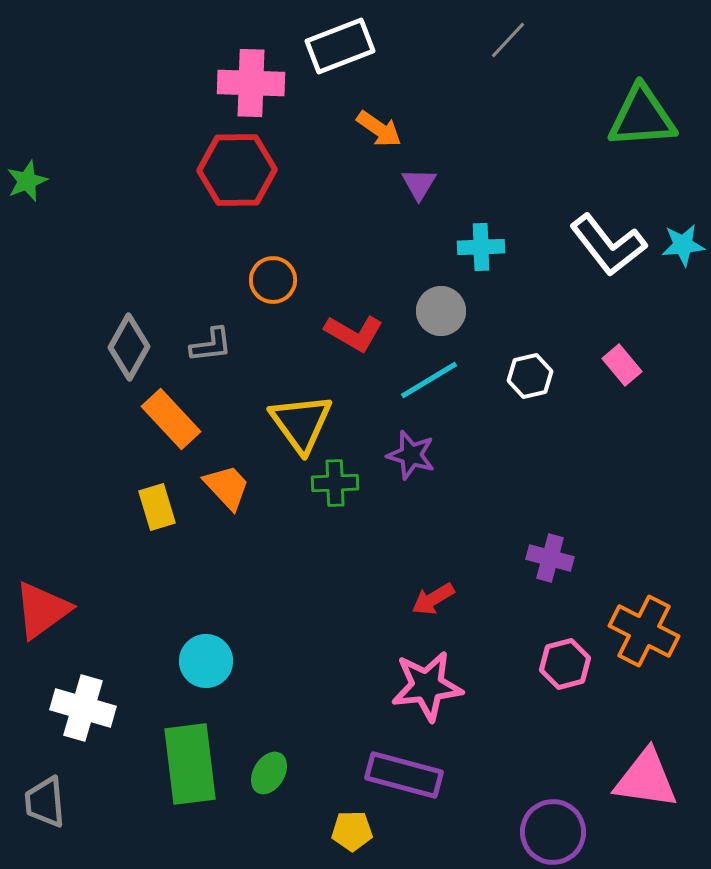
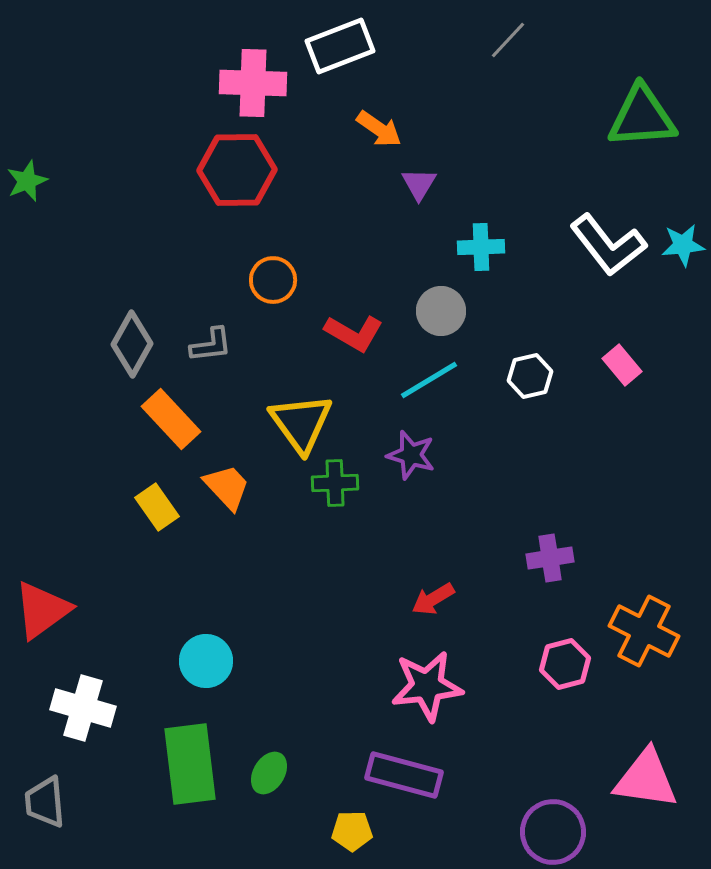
pink cross: moved 2 px right
gray diamond: moved 3 px right, 3 px up
yellow rectangle: rotated 18 degrees counterclockwise
purple cross: rotated 24 degrees counterclockwise
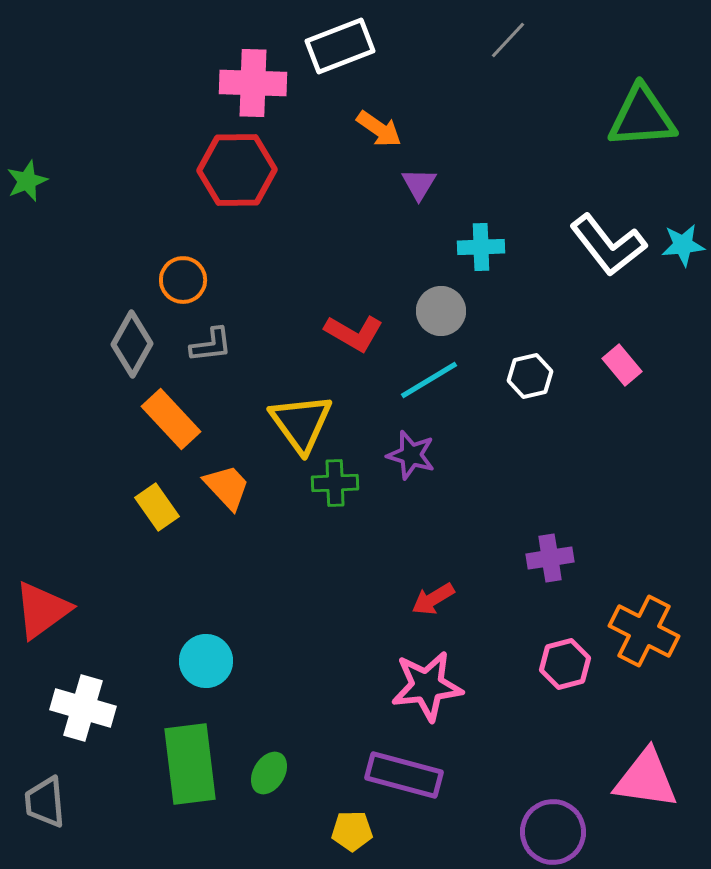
orange circle: moved 90 px left
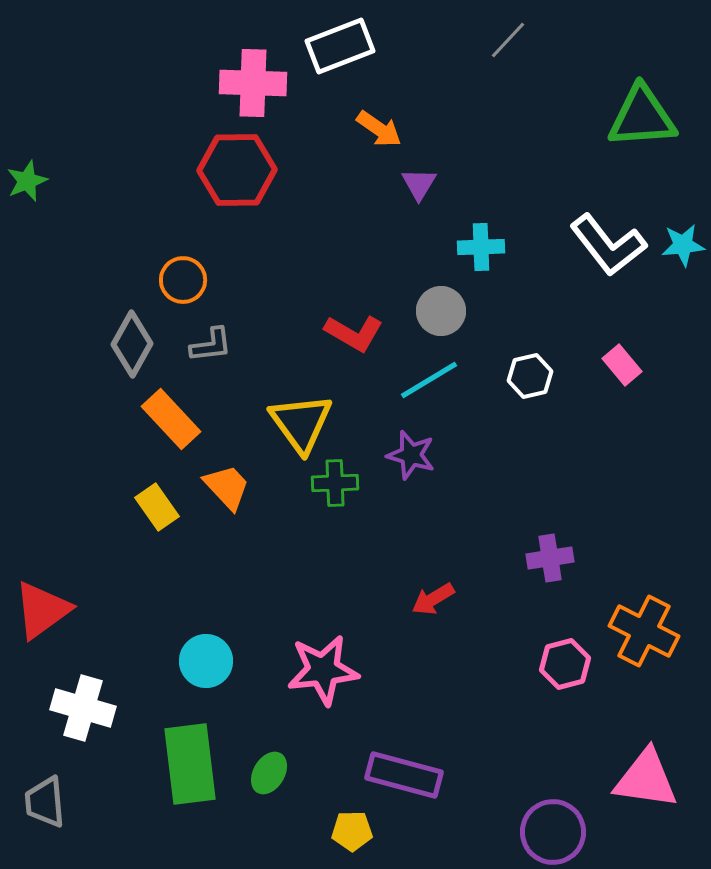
pink star: moved 104 px left, 16 px up
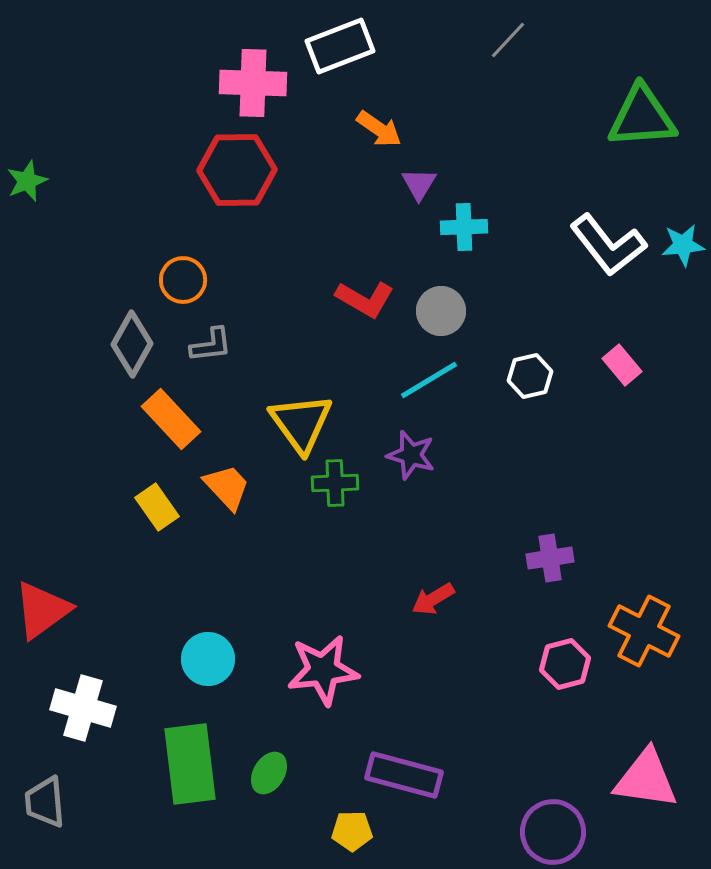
cyan cross: moved 17 px left, 20 px up
red L-shape: moved 11 px right, 34 px up
cyan circle: moved 2 px right, 2 px up
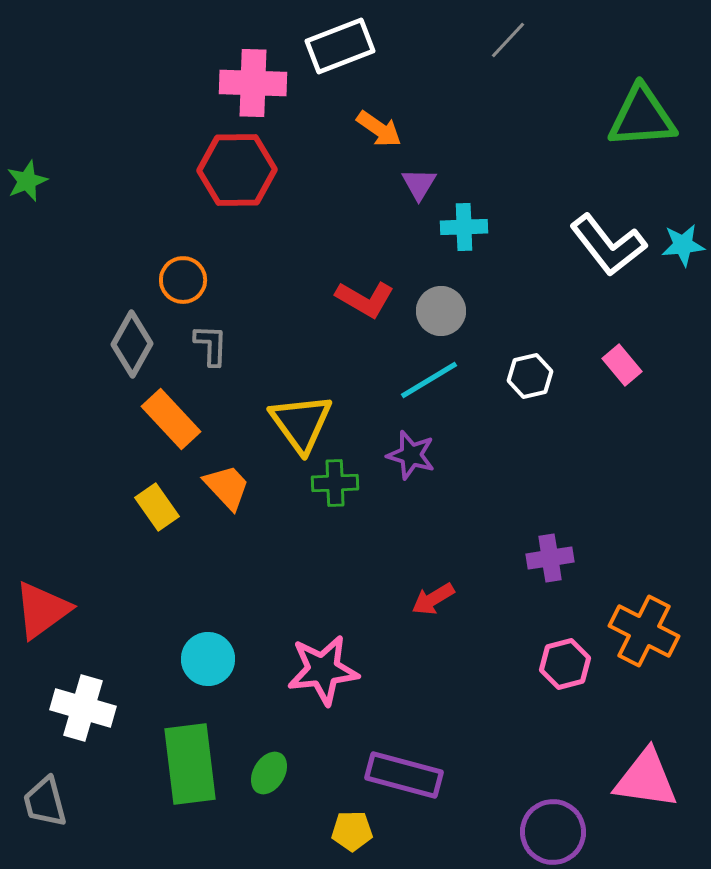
gray L-shape: rotated 81 degrees counterclockwise
gray trapezoid: rotated 10 degrees counterclockwise
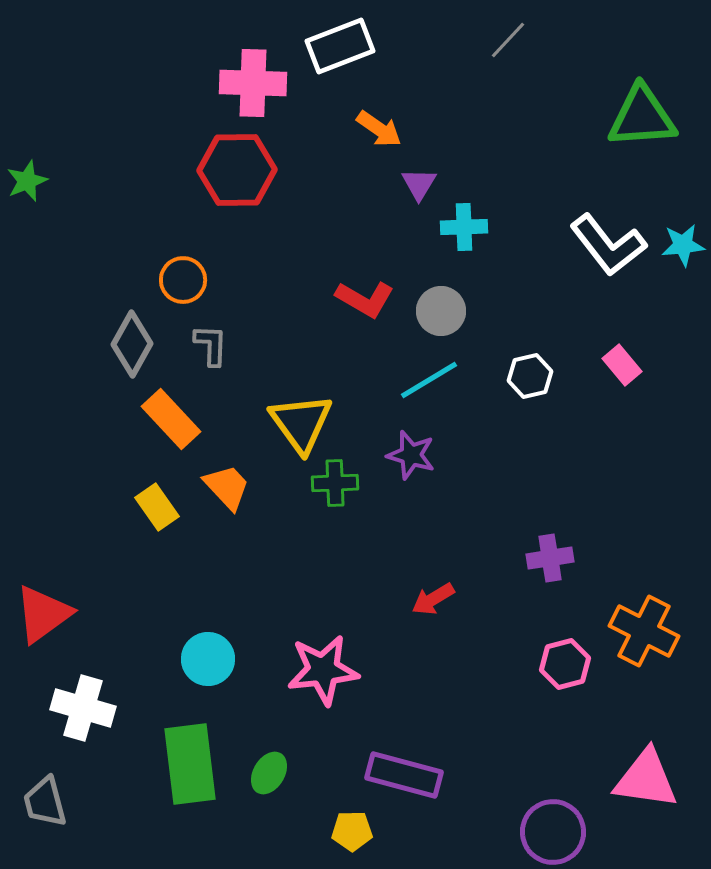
red triangle: moved 1 px right, 4 px down
